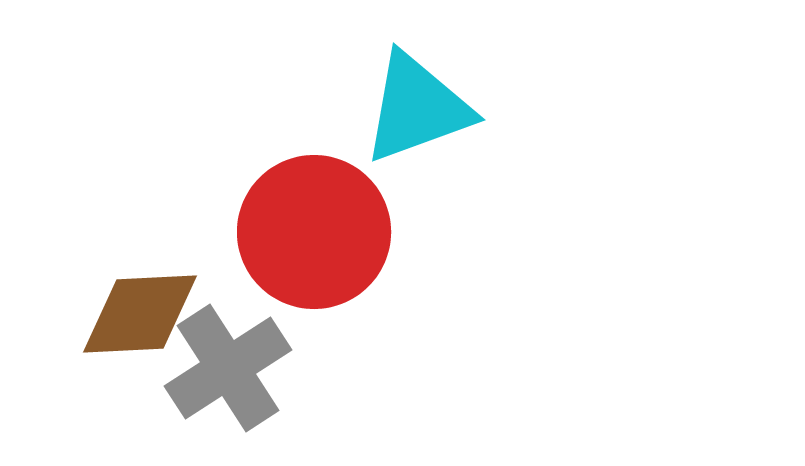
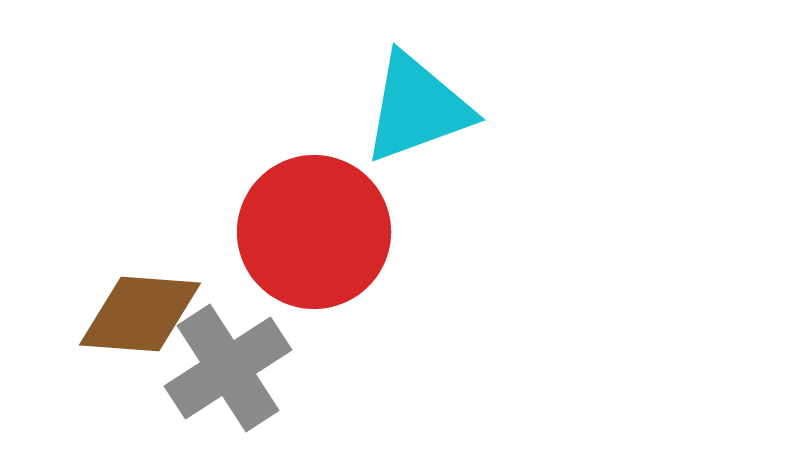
brown diamond: rotated 7 degrees clockwise
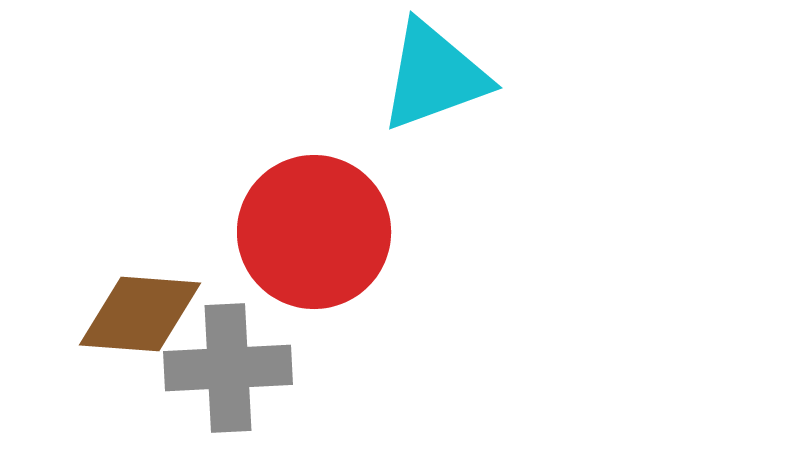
cyan triangle: moved 17 px right, 32 px up
gray cross: rotated 30 degrees clockwise
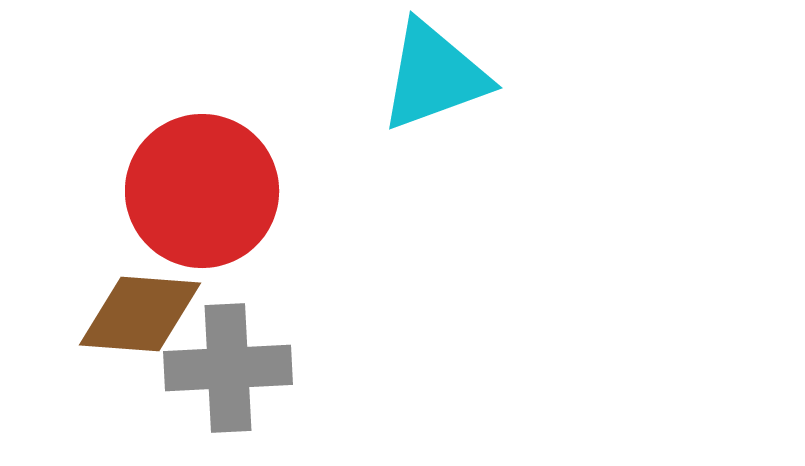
red circle: moved 112 px left, 41 px up
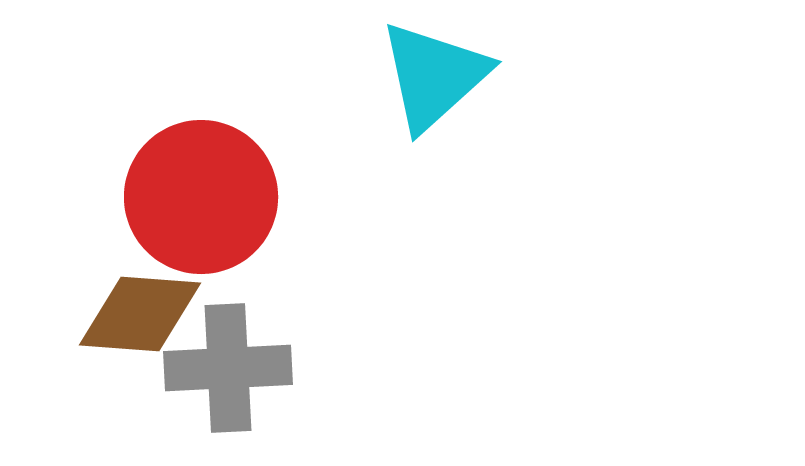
cyan triangle: rotated 22 degrees counterclockwise
red circle: moved 1 px left, 6 px down
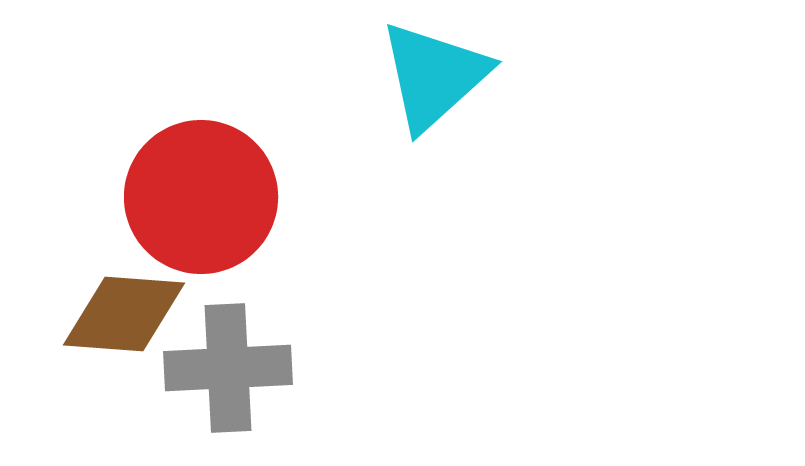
brown diamond: moved 16 px left
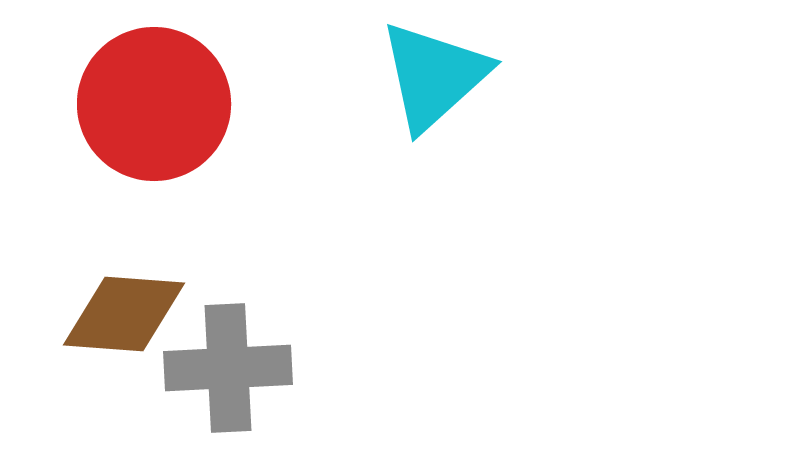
red circle: moved 47 px left, 93 px up
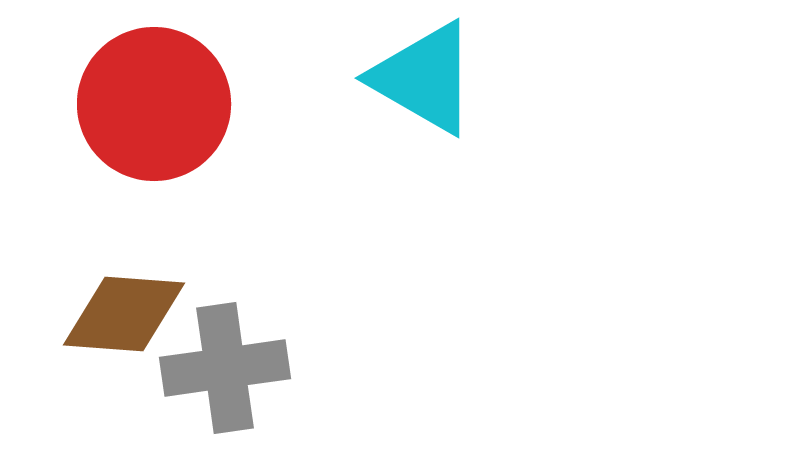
cyan triangle: moved 10 px left, 2 px down; rotated 48 degrees counterclockwise
gray cross: moved 3 px left; rotated 5 degrees counterclockwise
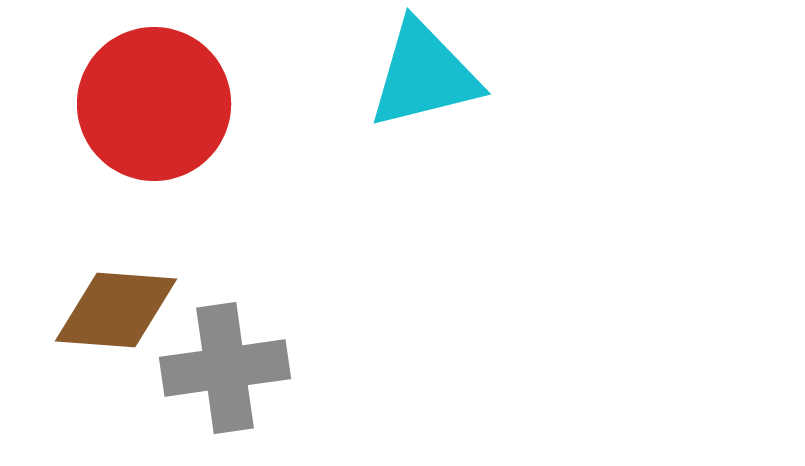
cyan triangle: moved 3 px up; rotated 44 degrees counterclockwise
brown diamond: moved 8 px left, 4 px up
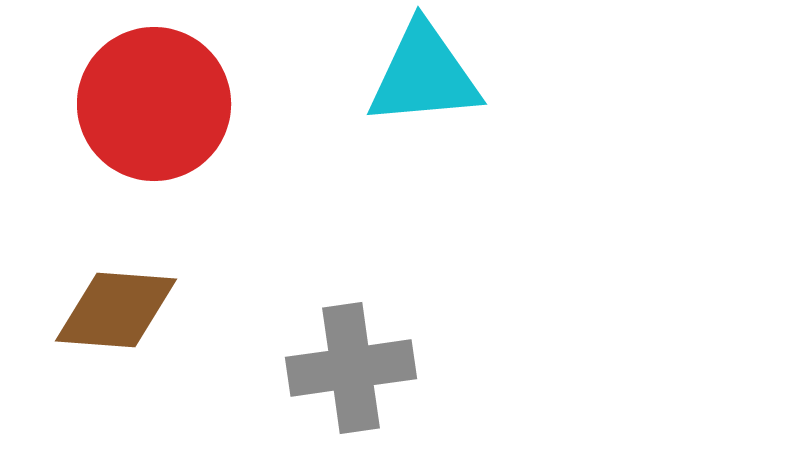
cyan triangle: rotated 9 degrees clockwise
gray cross: moved 126 px right
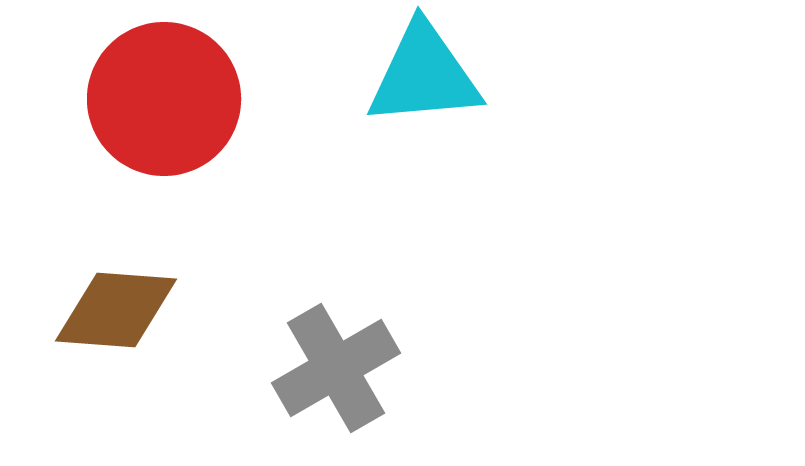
red circle: moved 10 px right, 5 px up
gray cross: moved 15 px left; rotated 22 degrees counterclockwise
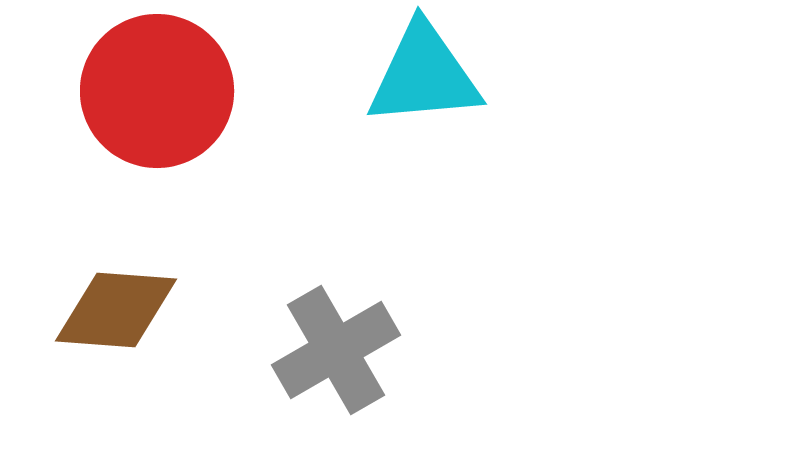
red circle: moved 7 px left, 8 px up
gray cross: moved 18 px up
